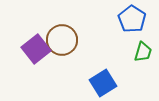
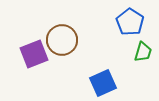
blue pentagon: moved 2 px left, 3 px down
purple square: moved 2 px left, 5 px down; rotated 16 degrees clockwise
blue square: rotated 8 degrees clockwise
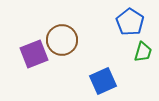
blue square: moved 2 px up
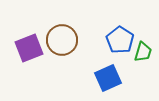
blue pentagon: moved 10 px left, 18 px down
purple square: moved 5 px left, 6 px up
blue square: moved 5 px right, 3 px up
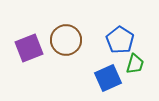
brown circle: moved 4 px right
green trapezoid: moved 8 px left, 12 px down
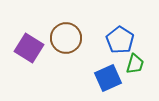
brown circle: moved 2 px up
purple square: rotated 36 degrees counterclockwise
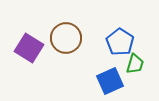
blue pentagon: moved 2 px down
blue square: moved 2 px right, 3 px down
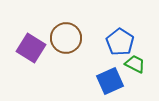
purple square: moved 2 px right
green trapezoid: rotated 80 degrees counterclockwise
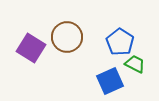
brown circle: moved 1 px right, 1 px up
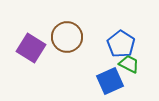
blue pentagon: moved 1 px right, 2 px down
green trapezoid: moved 6 px left
